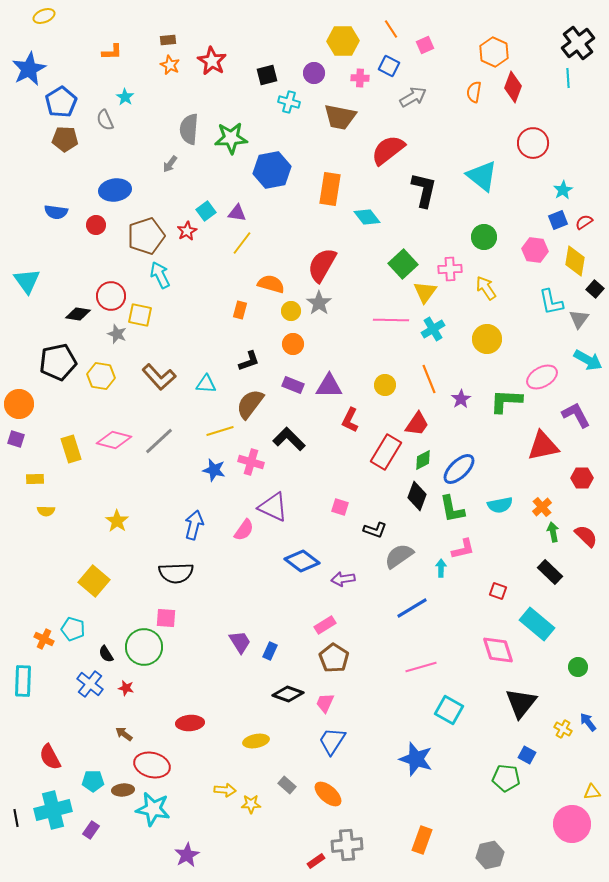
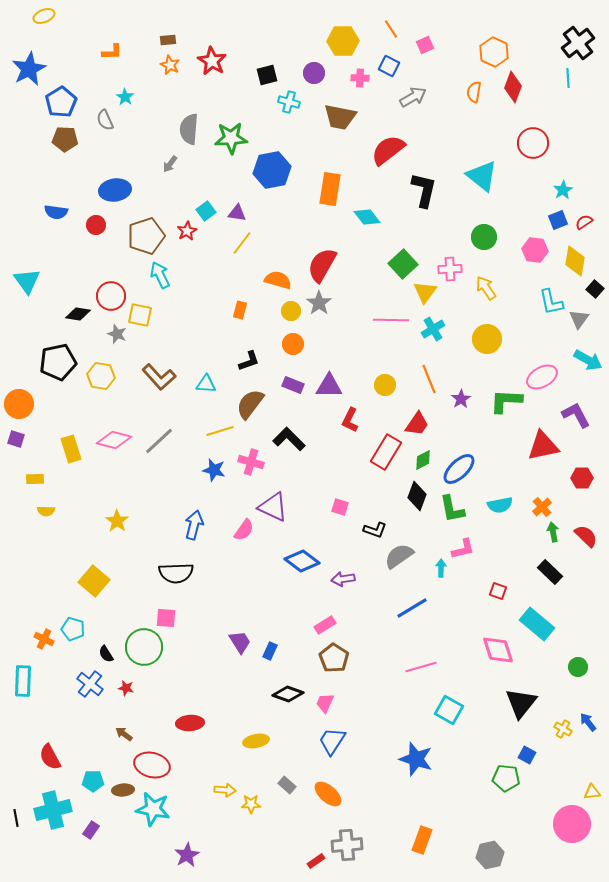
orange semicircle at (271, 284): moved 7 px right, 4 px up
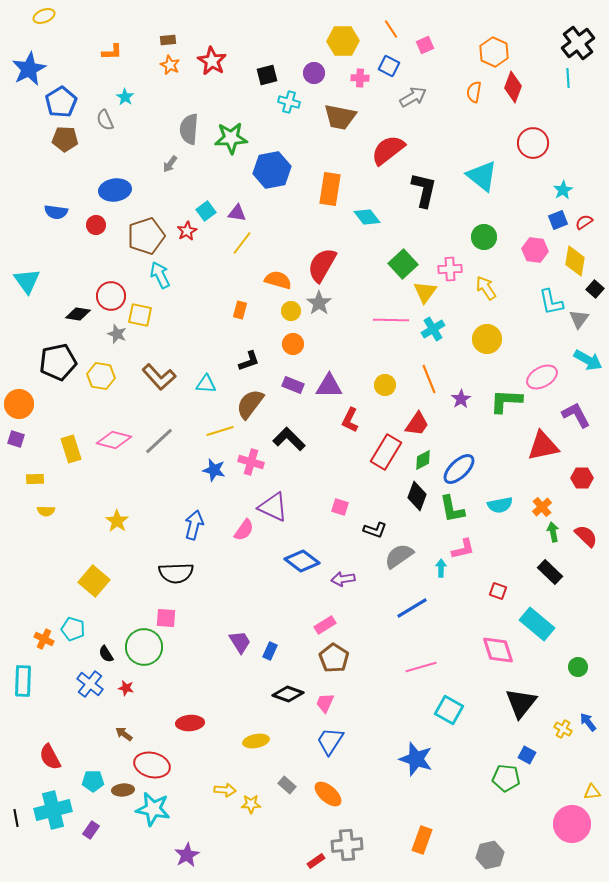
blue trapezoid at (332, 741): moved 2 px left
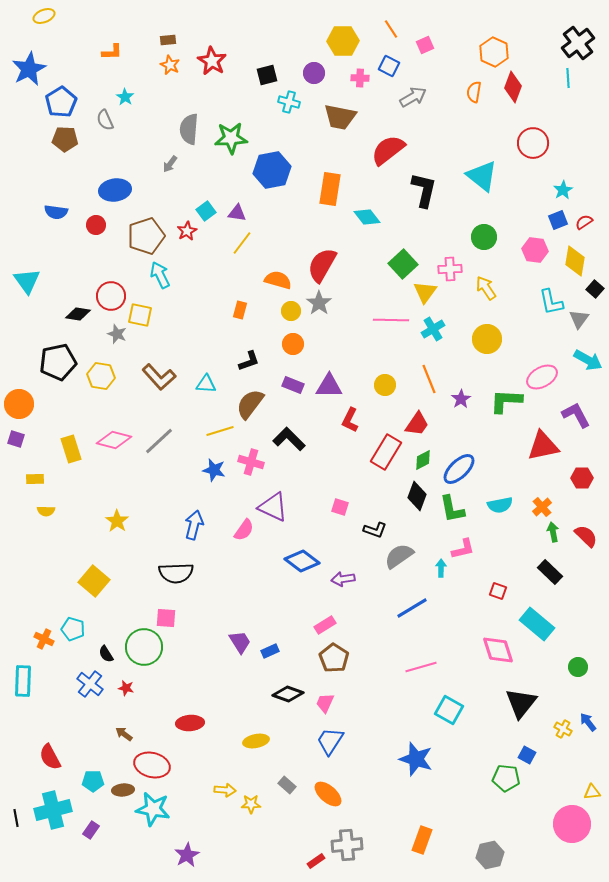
blue rectangle at (270, 651): rotated 42 degrees clockwise
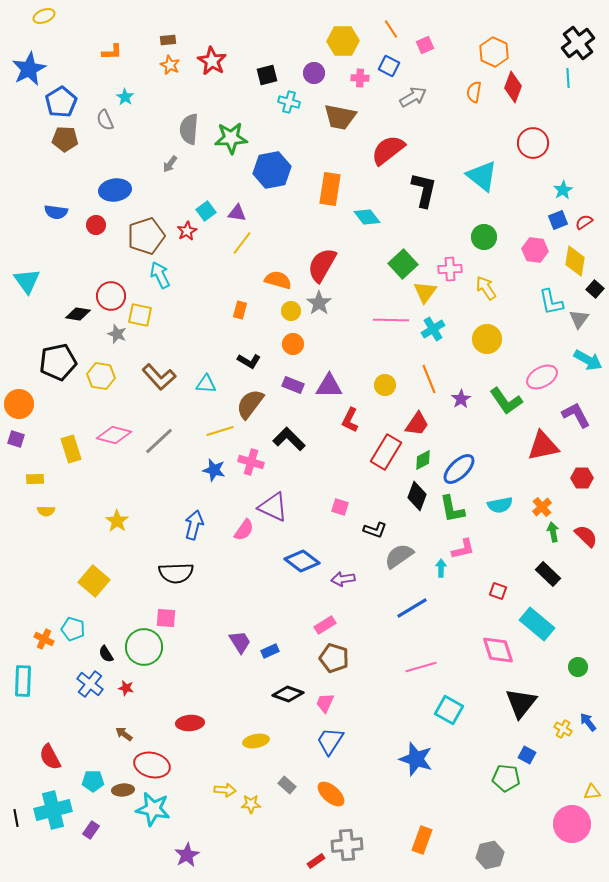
black L-shape at (249, 361): rotated 50 degrees clockwise
green L-shape at (506, 401): rotated 128 degrees counterclockwise
pink diamond at (114, 440): moved 5 px up
black rectangle at (550, 572): moved 2 px left, 2 px down
brown pentagon at (334, 658): rotated 16 degrees counterclockwise
orange ellipse at (328, 794): moved 3 px right
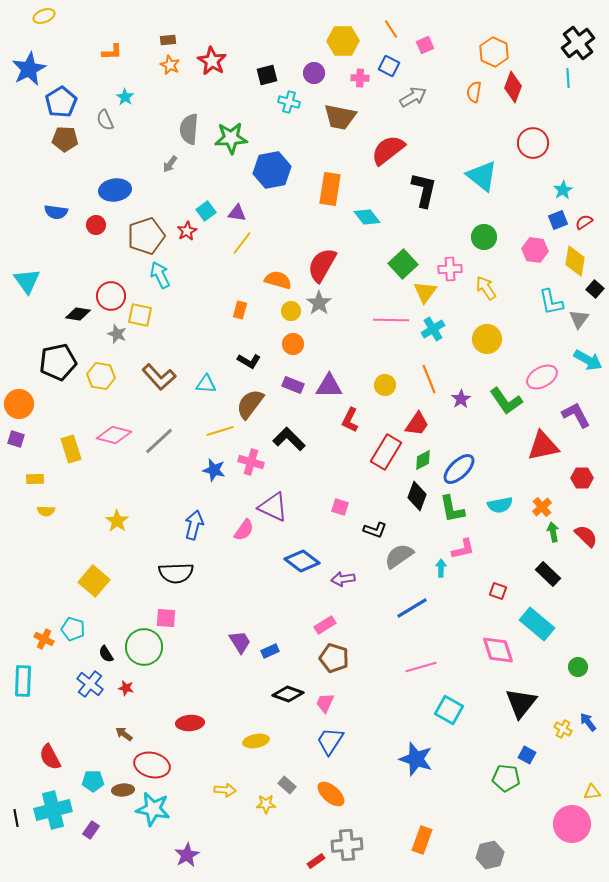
yellow star at (251, 804): moved 15 px right
